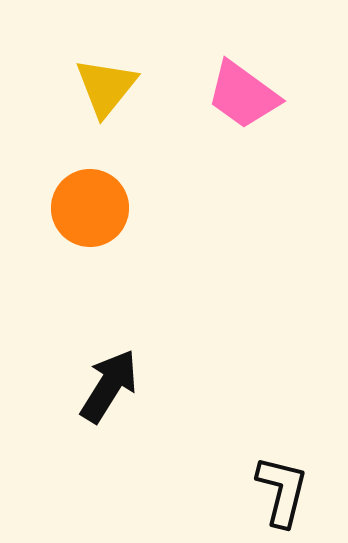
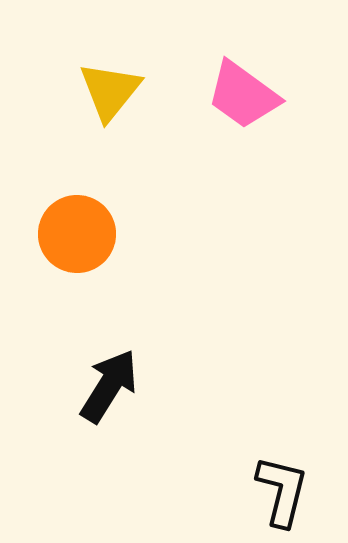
yellow triangle: moved 4 px right, 4 px down
orange circle: moved 13 px left, 26 px down
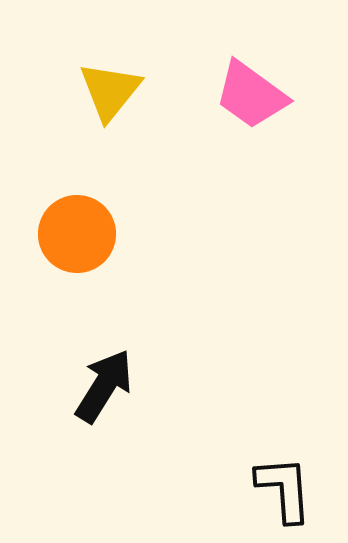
pink trapezoid: moved 8 px right
black arrow: moved 5 px left
black L-shape: moved 2 px right, 2 px up; rotated 18 degrees counterclockwise
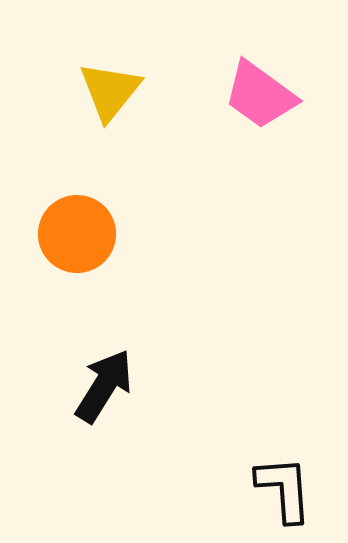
pink trapezoid: moved 9 px right
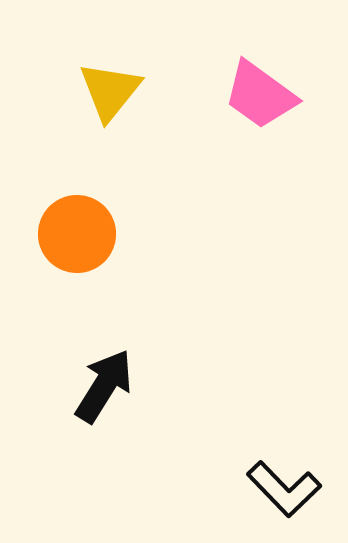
black L-shape: rotated 140 degrees clockwise
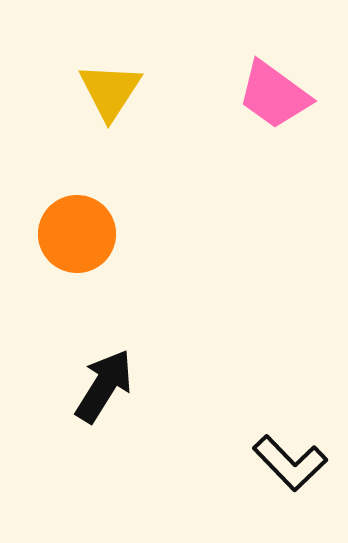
yellow triangle: rotated 6 degrees counterclockwise
pink trapezoid: moved 14 px right
black L-shape: moved 6 px right, 26 px up
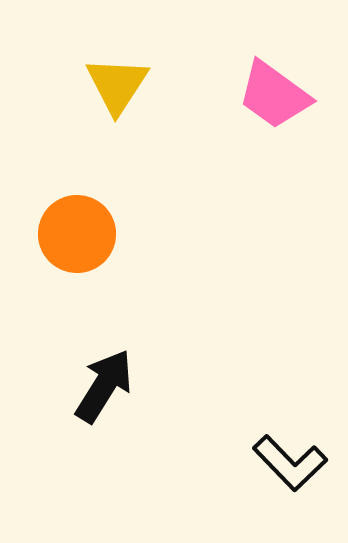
yellow triangle: moved 7 px right, 6 px up
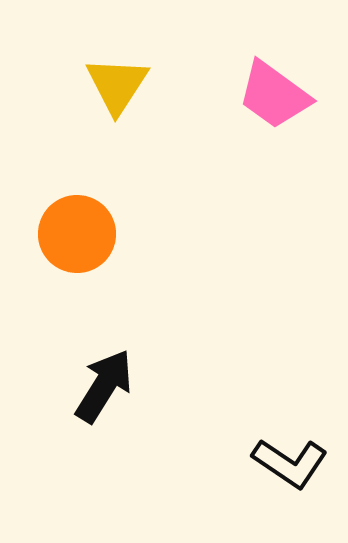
black L-shape: rotated 12 degrees counterclockwise
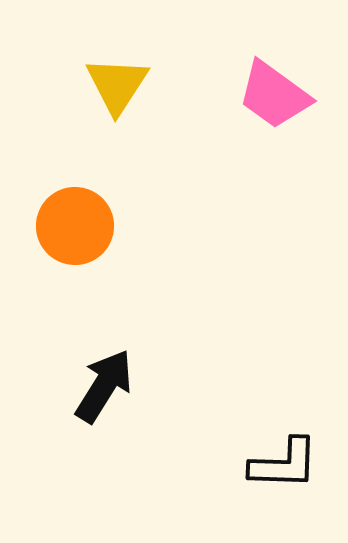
orange circle: moved 2 px left, 8 px up
black L-shape: moved 6 px left, 1 px down; rotated 32 degrees counterclockwise
